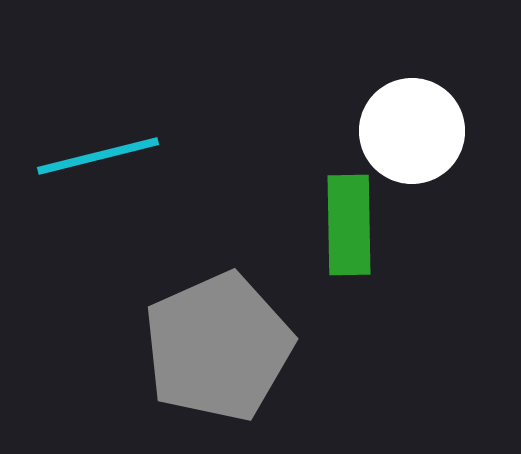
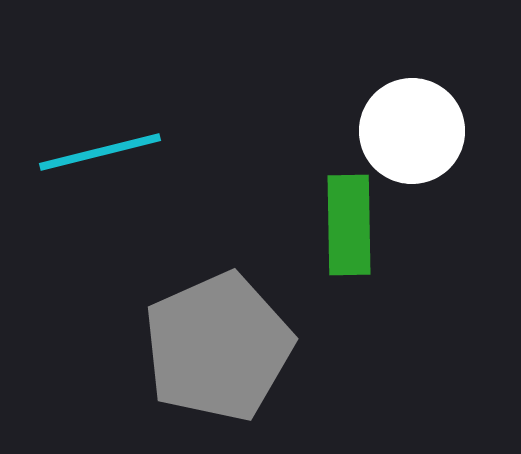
cyan line: moved 2 px right, 4 px up
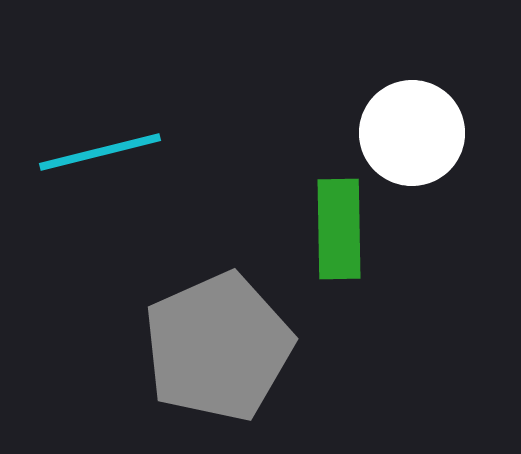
white circle: moved 2 px down
green rectangle: moved 10 px left, 4 px down
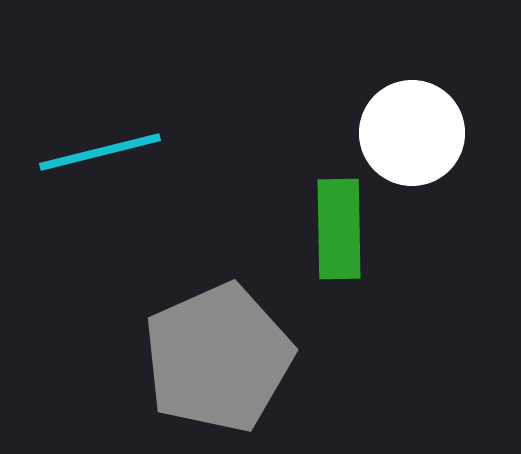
gray pentagon: moved 11 px down
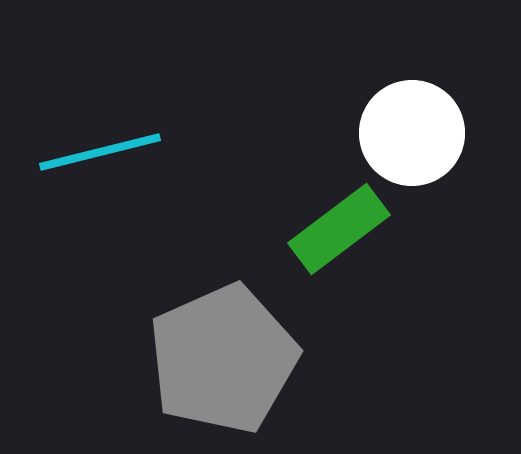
green rectangle: rotated 54 degrees clockwise
gray pentagon: moved 5 px right, 1 px down
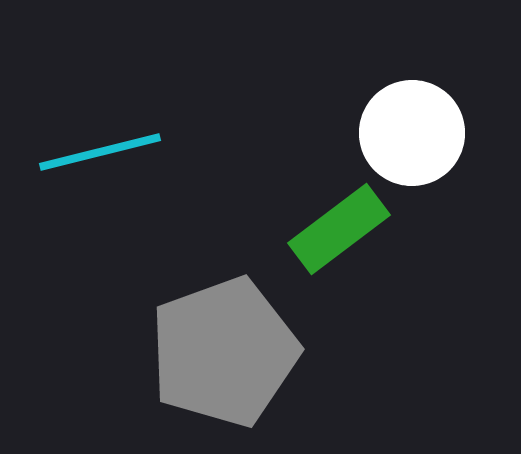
gray pentagon: moved 1 px right, 7 px up; rotated 4 degrees clockwise
